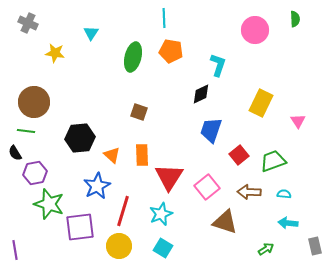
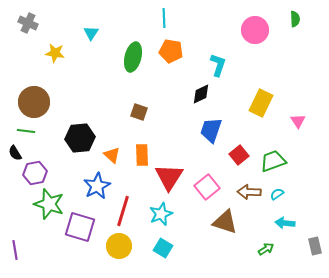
cyan semicircle: moved 7 px left; rotated 40 degrees counterclockwise
cyan arrow: moved 3 px left
purple square: rotated 24 degrees clockwise
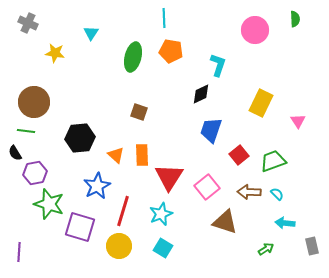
orange triangle: moved 4 px right
cyan semicircle: rotated 80 degrees clockwise
gray rectangle: moved 3 px left
purple line: moved 4 px right, 2 px down; rotated 12 degrees clockwise
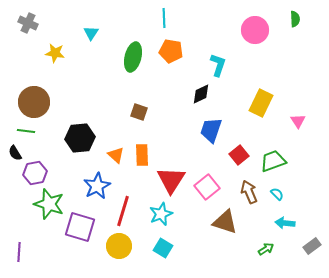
red triangle: moved 2 px right, 3 px down
brown arrow: rotated 65 degrees clockwise
gray rectangle: rotated 66 degrees clockwise
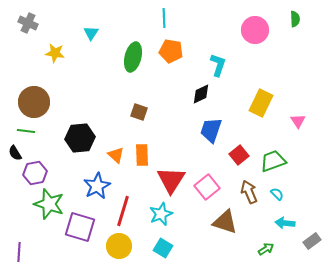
gray rectangle: moved 5 px up
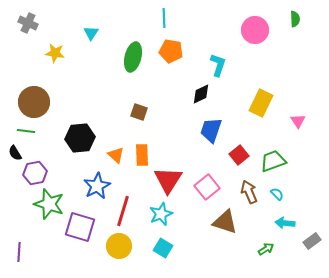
red triangle: moved 3 px left
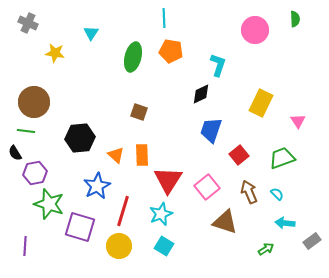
green trapezoid: moved 9 px right, 3 px up
cyan square: moved 1 px right, 2 px up
purple line: moved 6 px right, 6 px up
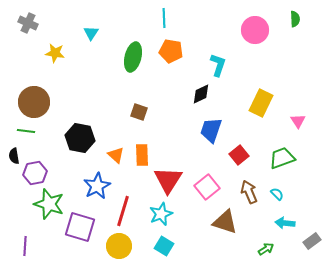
black hexagon: rotated 16 degrees clockwise
black semicircle: moved 1 px left, 3 px down; rotated 21 degrees clockwise
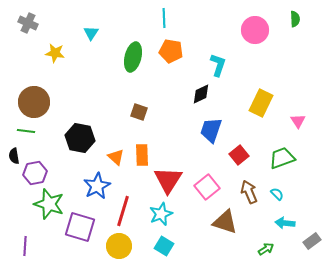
orange triangle: moved 2 px down
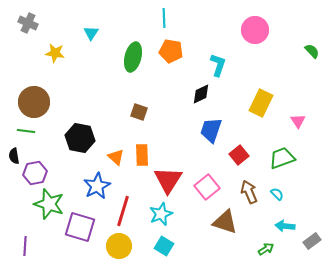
green semicircle: moved 17 px right, 32 px down; rotated 42 degrees counterclockwise
cyan arrow: moved 3 px down
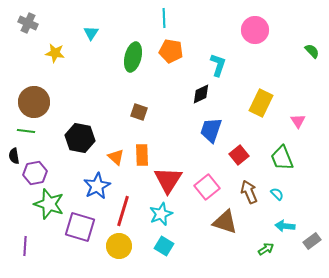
green trapezoid: rotated 92 degrees counterclockwise
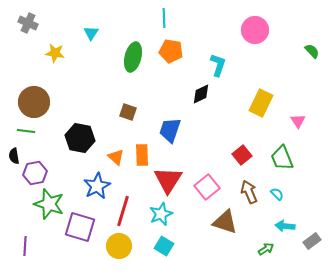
brown square: moved 11 px left
blue trapezoid: moved 41 px left
red square: moved 3 px right
